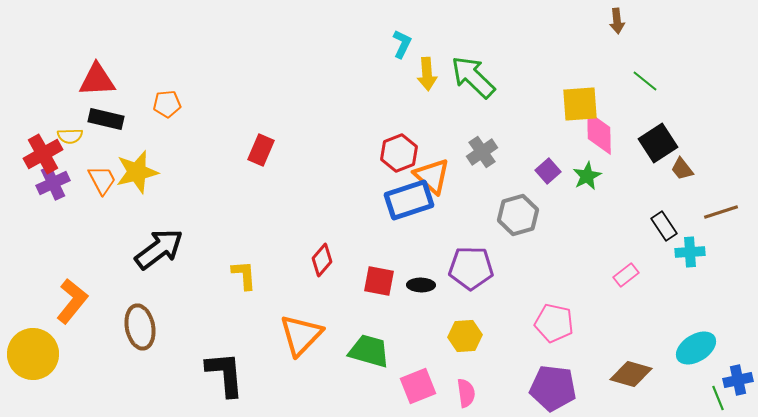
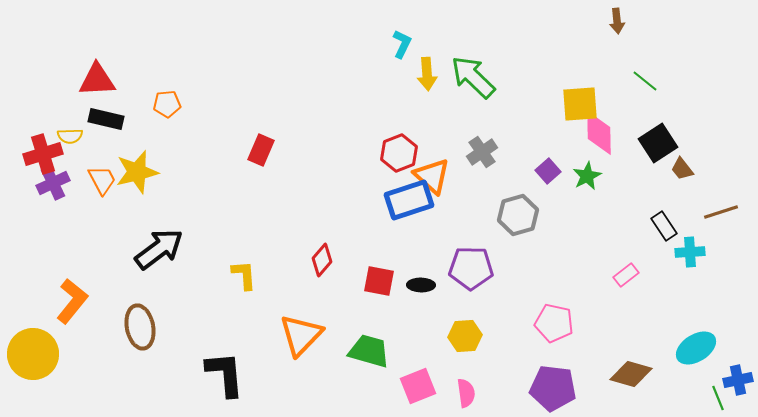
red cross at (43, 154): rotated 12 degrees clockwise
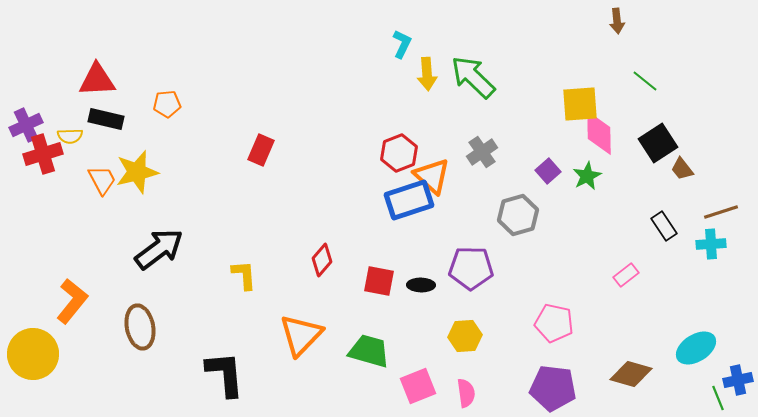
purple cross at (53, 183): moved 27 px left, 58 px up
cyan cross at (690, 252): moved 21 px right, 8 px up
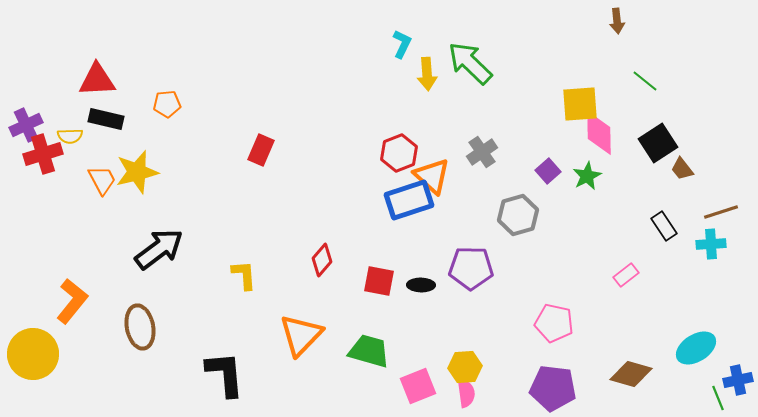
green arrow at (473, 77): moved 3 px left, 14 px up
yellow hexagon at (465, 336): moved 31 px down
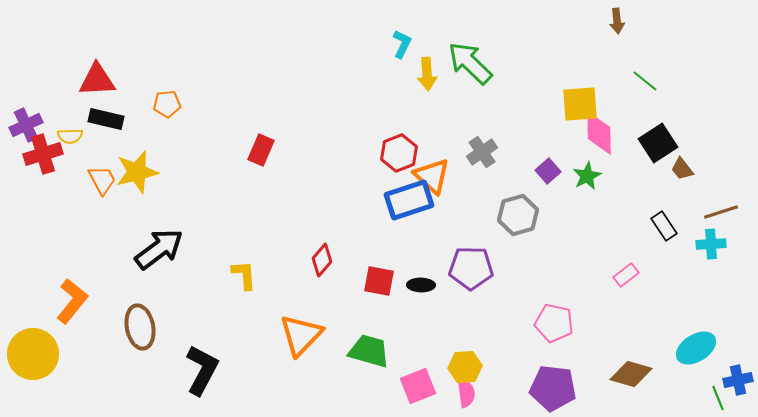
black L-shape at (225, 374): moved 23 px left, 4 px up; rotated 33 degrees clockwise
